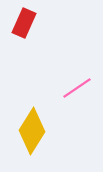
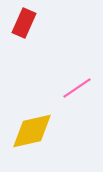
yellow diamond: rotated 45 degrees clockwise
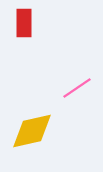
red rectangle: rotated 24 degrees counterclockwise
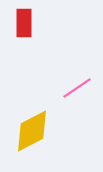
yellow diamond: rotated 15 degrees counterclockwise
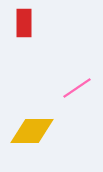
yellow diamond: rotated 27 degrees clockwise
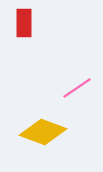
yellow diamond: moved 11 px right, 1 px down; rotated 21 degrees clockwise
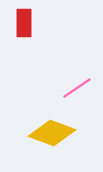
yellow diamond: moved 9 px right, 1 px down
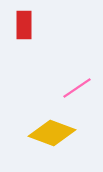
red rectangle: moved 2 px down
